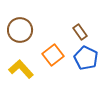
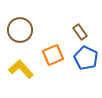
orange square: rotated 15 degrees clockwise
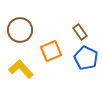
orange square: moved 2 px left, 4 px up
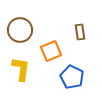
brown rectangle: rotated 28 degrees clockwise
blue pentagon: moved 14 px left, 19 px down
yellow L-shape: rotated 50 degrees clockwise
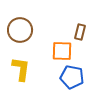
brown rectangle: rotated 21 degrees clockwise
orange square: moved 11 px right; rotated 25 degrees clockwise
blue pentagon: rotated 15 degrees counterclockwise
